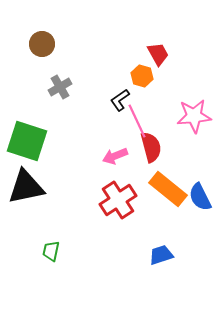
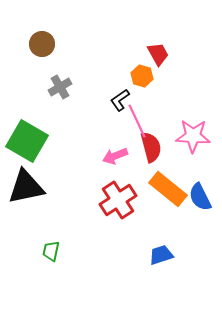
pink star: moved 1 px left, 20 px down; rotated 8 degrees clockwise
green square: rotated 12 degrees clockwise
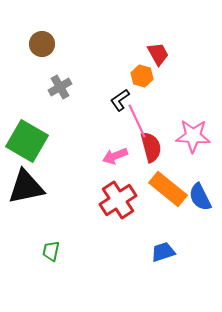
blue trapezoid: moved 2 px right, 3 px up
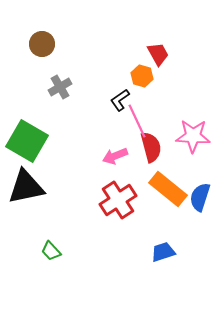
blue semicircle: rotated 44 degrees clockwise
green trapezoid: rotated 55 degrees counterclockwise
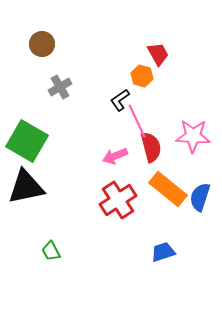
green trapezoid: rotated 15 degrees clockwise
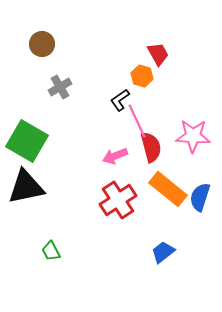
blue trapezoid: rotated 20 degrees counterclockwise
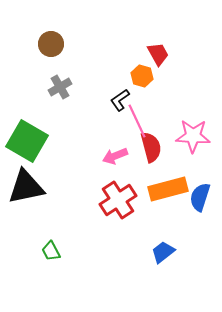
brown circle: moved 9 px right
orange rectangle: rotated 54 degrees counterclockwise
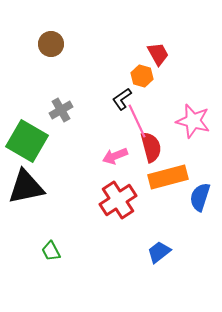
gray cross: moved 1 px right, 23 px down
black L-shape: moved 2 px right, 1 px up
pink star: moved 15 px up; rotated 12 degrees clockwise
orange rectangle: moved 12 px up
blue trapezoid: moved 4 px left
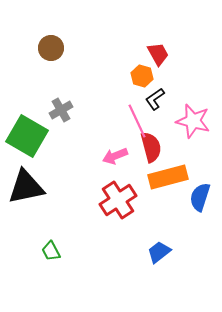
brown circle: moved 4 px down
black L-shape: moved 33 px right
green square: moved 5 px up
